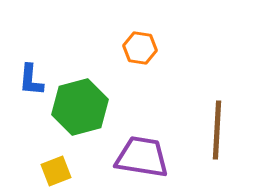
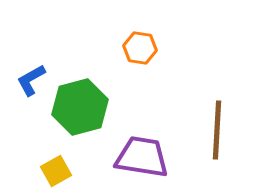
blue L-shape: rotated 56 degrees clockwise
yellow square: rotated 8 degrees counterclockwise
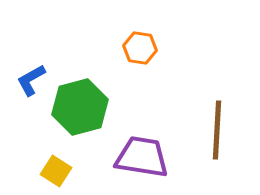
yellow square: rotated 28 degrees counterclockwise
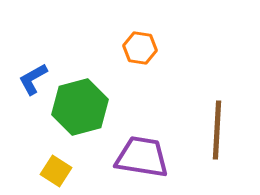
blue L-shape: moved 2 px right, 1 px up
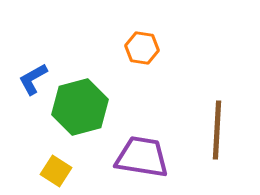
orange hexagon: moved 2 px right
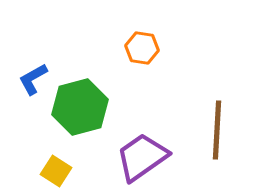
purple trapezoid: rotated 44 degrees counterclockwise
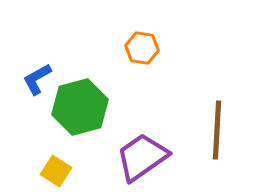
blue L-shape: moved 4 px right
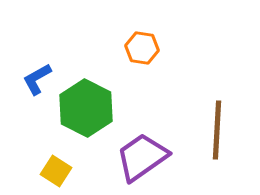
green hexagon: moved 6 px right, 1 px down; rotated 18 degrees counterclockwise
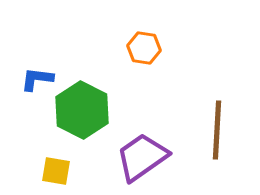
orange hexagon: moved 2 px right
blue L-shape: rotated 36 degrees clockwise
green hexagon: moved 4 px left, 2 px down
yellow square: rotated 24 degrees counterclockwise
